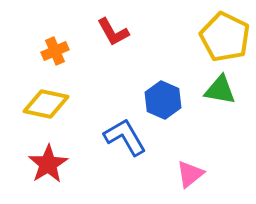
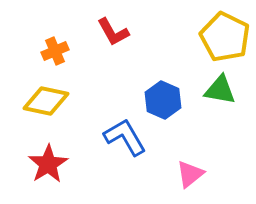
yellow diamond: moved 3 px up
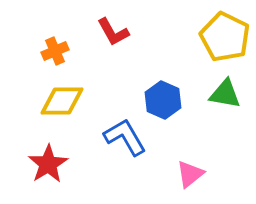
green triangle: moved 5 px right, 4 px down
yellow diamond: moved 16 px right; rotated 12 degrees counterclockwise
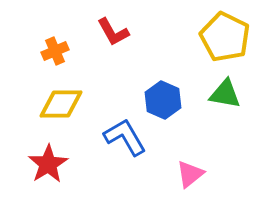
yellow diamond: moved 1 px left, 3 px down
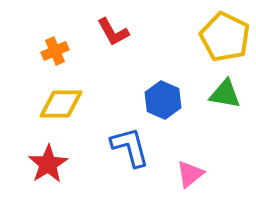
blue L-shape: moved 5 px right, 10 px down; rotated 15 degrees clockwise
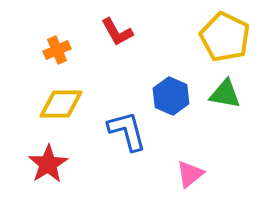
red L-shape: moved 4 px right
orange cross: moved 2 px right, 1 px up
blue hexagon: moved 8 px right, 4 px up
blue L-shape: moved 3 px left, 16 px up
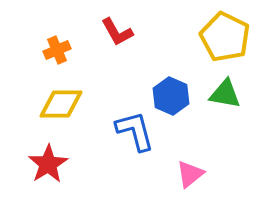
blue L-shape: moved 8 px right
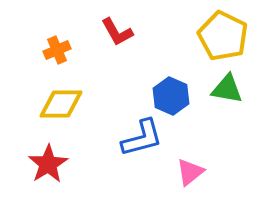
yellow pentagon: moved 2 px left, 1 px up
green triangle: moved 2 px right, 5 px up
blue L-shape: moved 7 px right, 7 px down; rotated 90 degrees clockwise
pink triangle: moved 2 px up
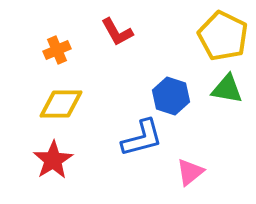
blue hexagon: rotated 6 degrees counterclockwise
red star: moved 5 px right, 4 px up
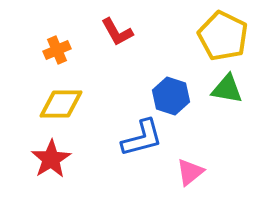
red star: moved 2 px left, 1 px up
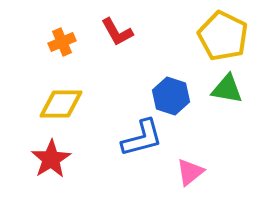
orange cross: moved 5 px right, 8 px up
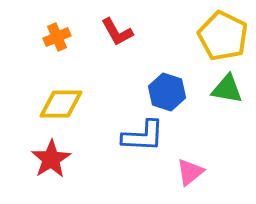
orange cross: moved 5 px left, 5 px up
blue hexagon: moved 4 px left, 4 px up
blue L-shape: moved 1 px right, 2 px up; rotated 18 degrees clockwise
